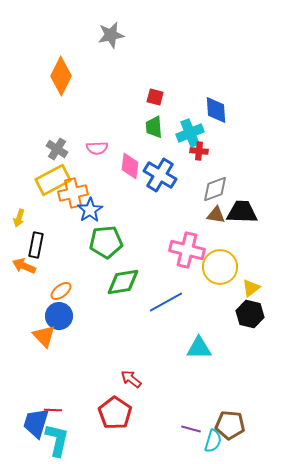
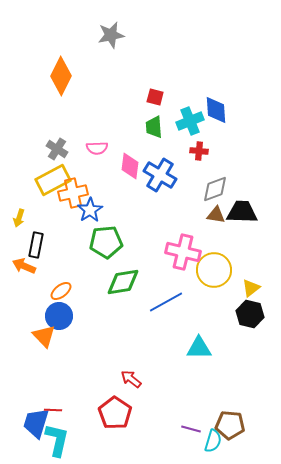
cyan cross: moved 12 px up
pink cross: moved 4 px left, 2 px down
yellow circle: moved 6 px left, 3 px down
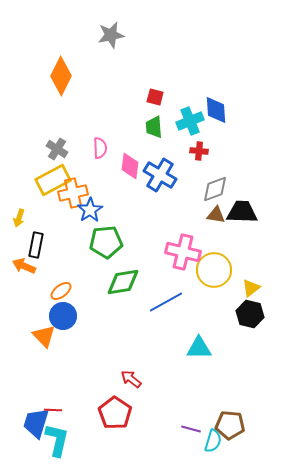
pink semicircle: moved 3 px right; rotated 90 degrees counterclockwise
blue circle: moved 4 px right
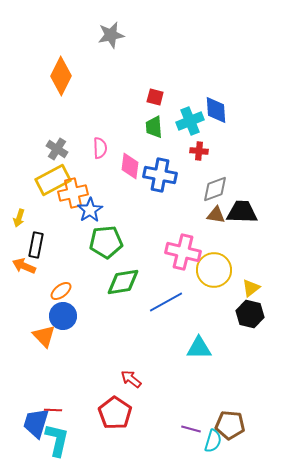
blue cross: rotated 20 degrees counterclockwise
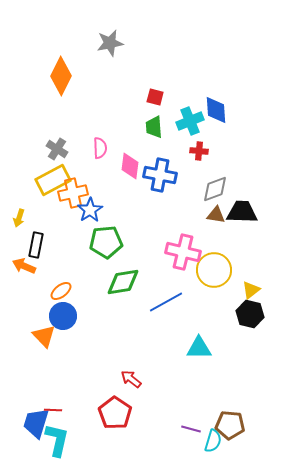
gray star: moved 1 px left, 8 px down
yellow triangle: moved 2 px down
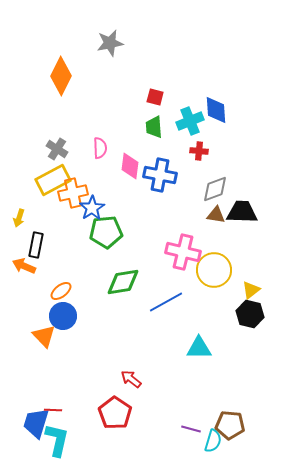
blue star: moved 2 px right, 2 px up
green pentagon: moved 10 px up
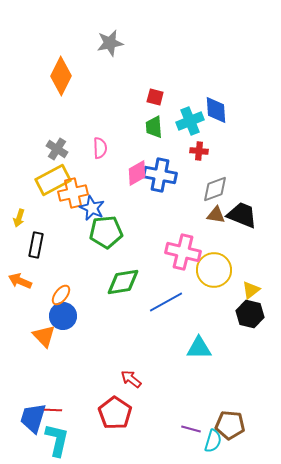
pink diamond: moved 7 px right, 7 px down; rotated 52 degrees clockwise
blue star: rotated 15 degrees counterclockwise
black trapezoid: moved 3 px down; rotated 20 degrees clockwise
orange arrow: moved 4 px left, 15 px down
orange ellipse: moved 4 px down; rotated 15 degrees counterclockwise
blue trapezoid: moved 3 px left, 5 px up
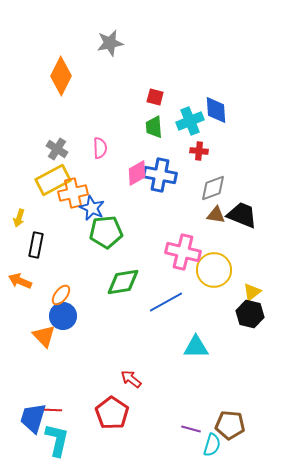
gray diamond: moved 2 px left, 1 px up
yellow triangle: moved 1 px right, 2 px down
cyan triangle: moved 3 px left, 1 px up
red pentagon: moved 3 px left
cyan semicircle: moved 1 px left, 4 px down
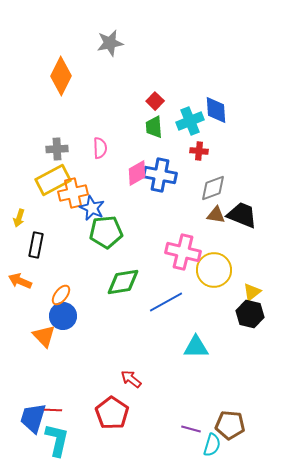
red square: moved 4 px down; rotated 30 degrees clockwise
gray cross: rotated 35 degrees counterclockwise
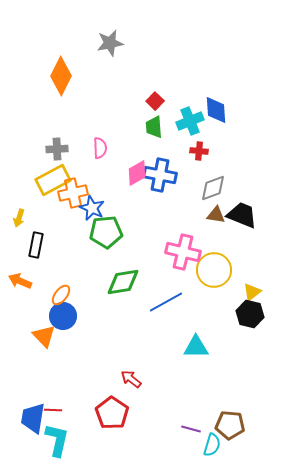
blue trapezoid: rotated 8 degrees counterclockwise
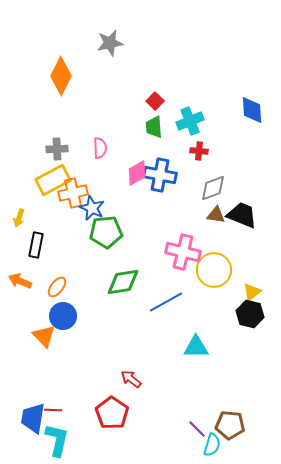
blue diamond: moved 36 px right
orange ellipse: moved 4 px left, 8 px up
purple line: moved 6 px right; rotated 30 degrees clockwise
